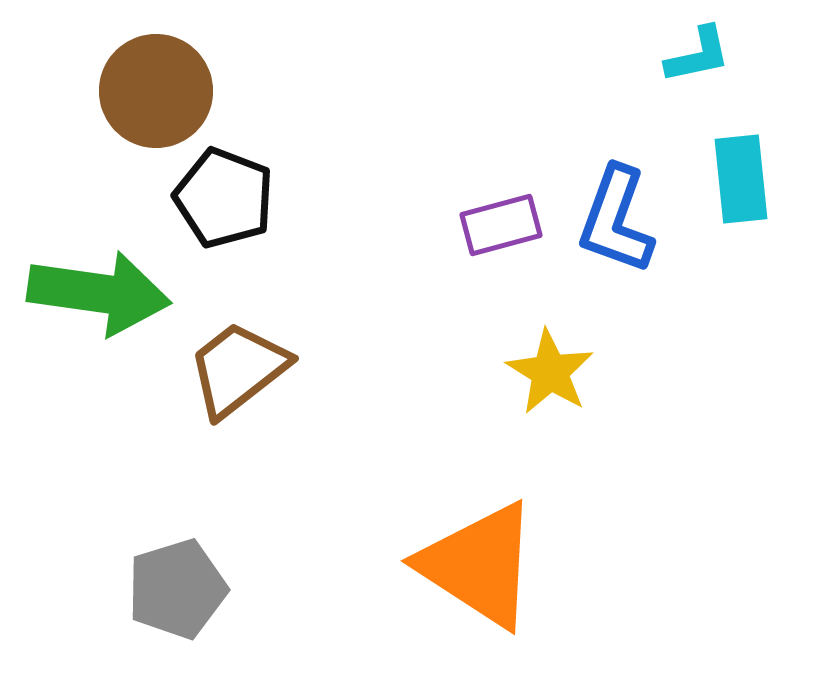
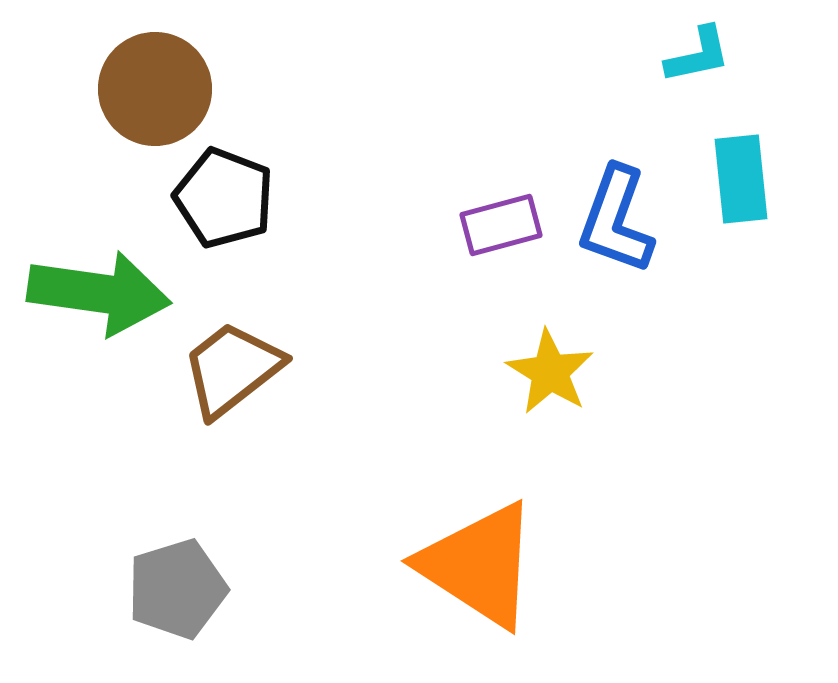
brown circle: moved 1 px left, 2 px up
brown trapezoid: moved 6 px left
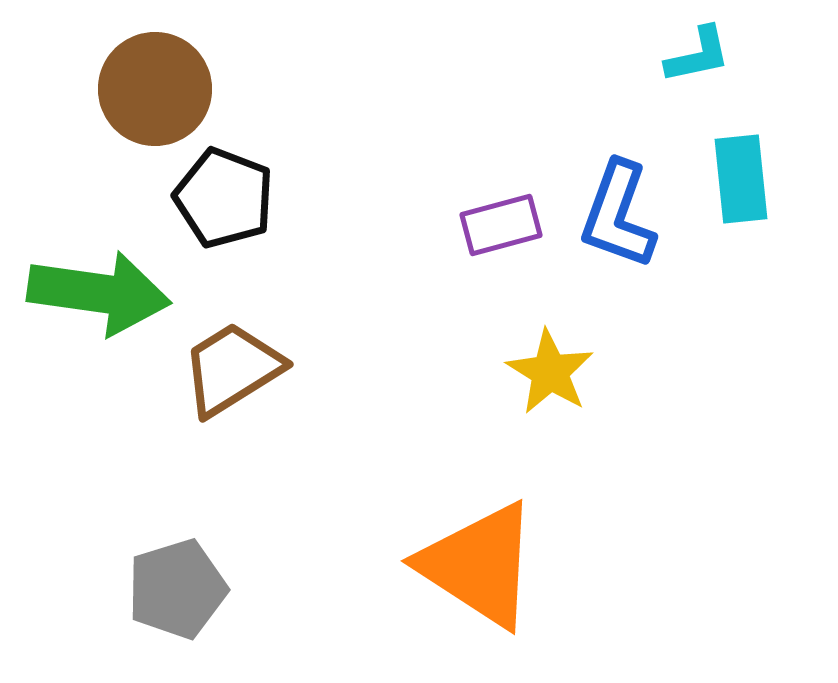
blue L-shape: moved 2 px right, 5 px up
brown trapezoid: rotated 6 degrees clockwise
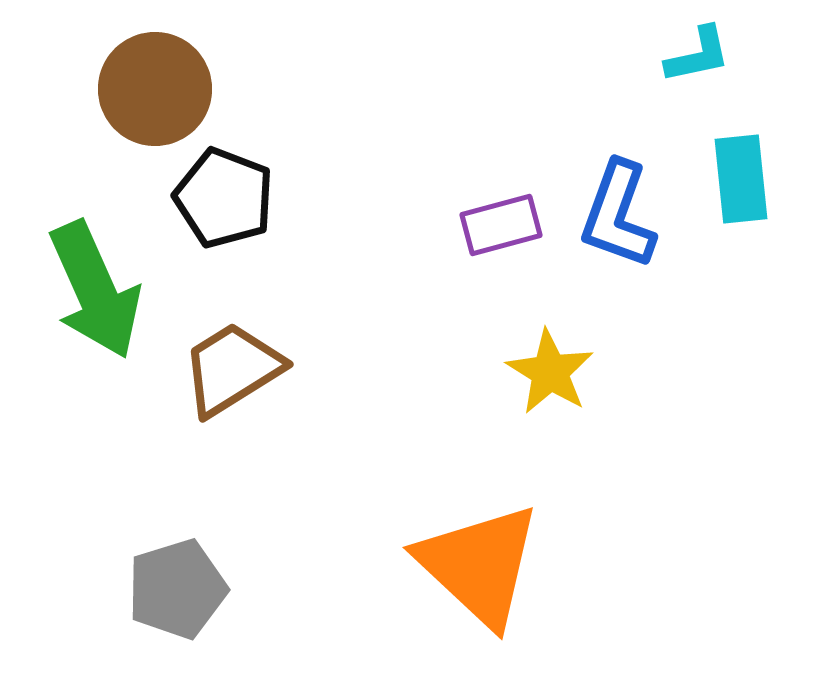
green arrow: moved 4 px left, 3 px up; rotated 58 degrees clockwise
orange triangle: rotated 10 degrees clockwise
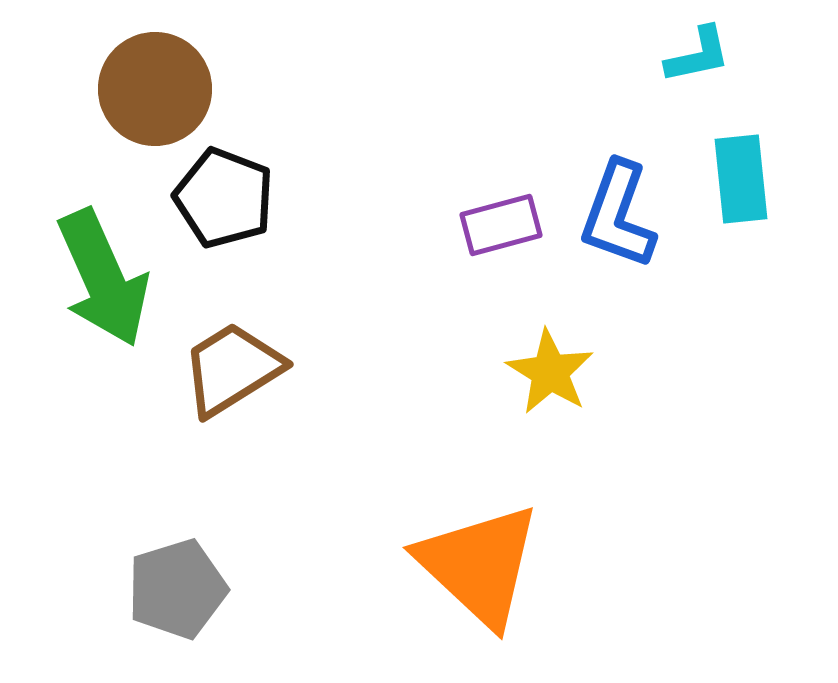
green arrow: moved 8 px right, 12 px up
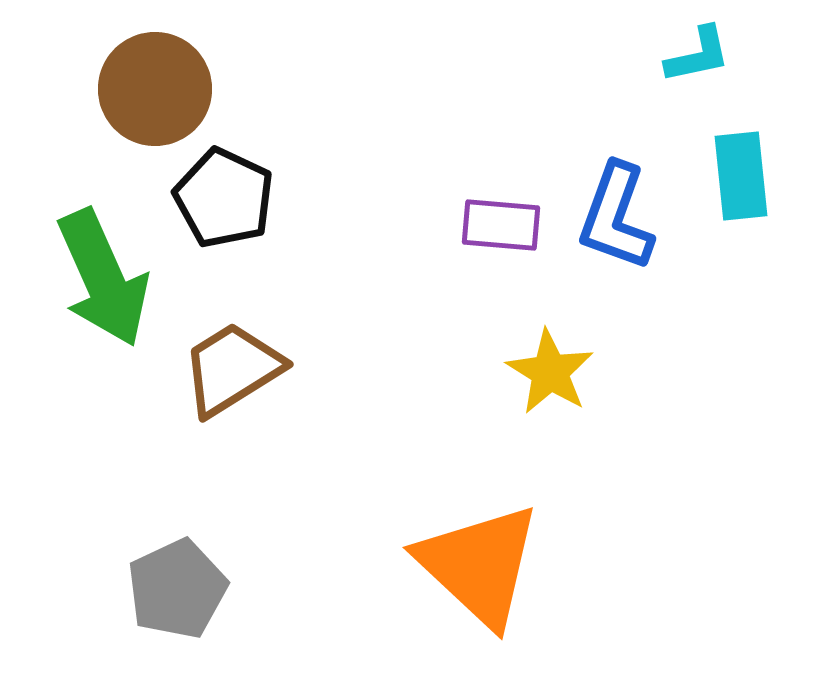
cyan rectangle: moved 3 px up
black pentagon: rotated 4 degrees clockwise
blue L-shape: moved 2 px left, 2 px down
purple rectangle: rotated 20 degrees clockwise
gray pentagon: rotated 8 degrees counterclockwise
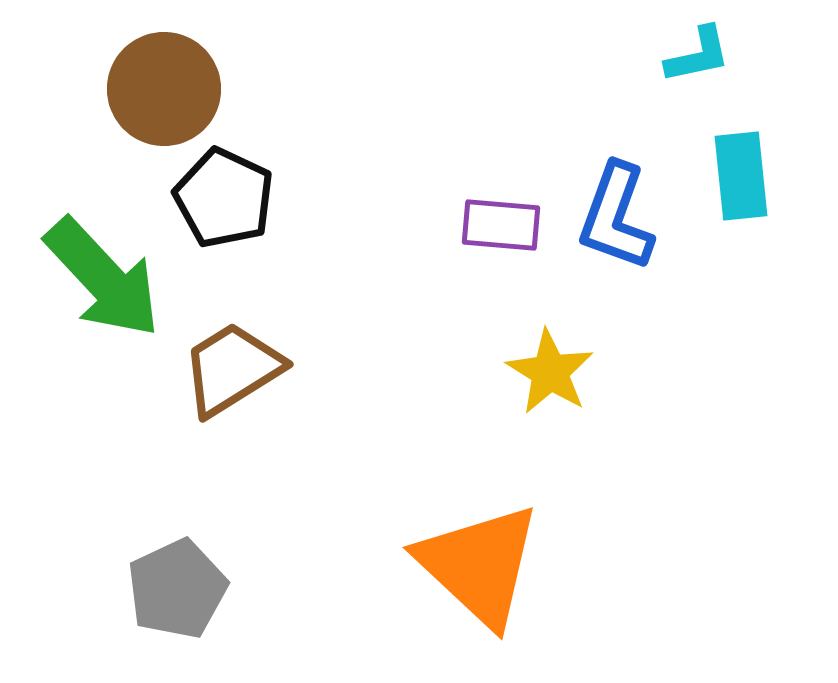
brown circle: moved 9 px right
green arrow: rotated 19 degrees counterclockwise
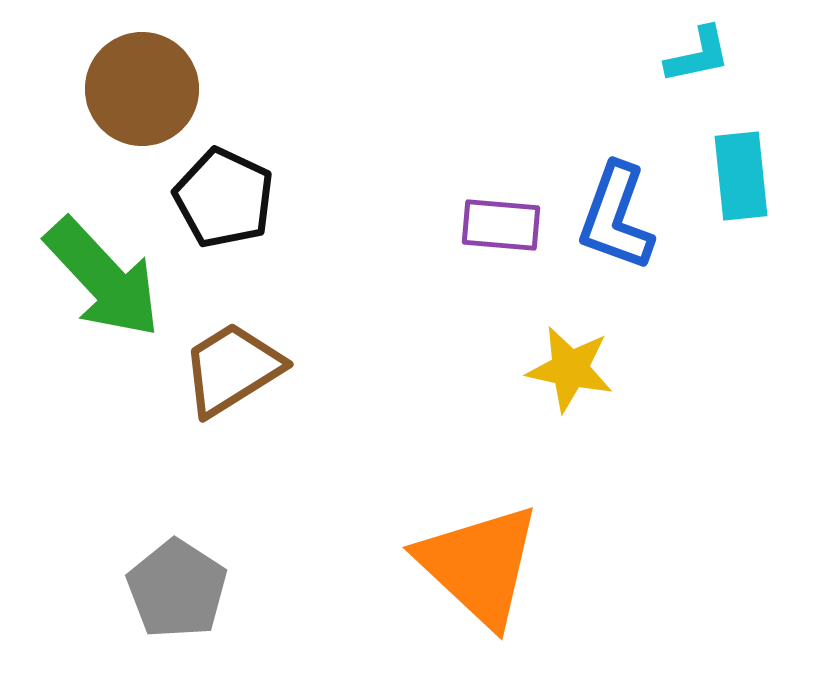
brown circle: moved 22 px left
yellow star: moved 20 px right, 3 px up; rotated 20 degrees counterclockwise
gray pentagon: rotated 14 degrees counterclockwise
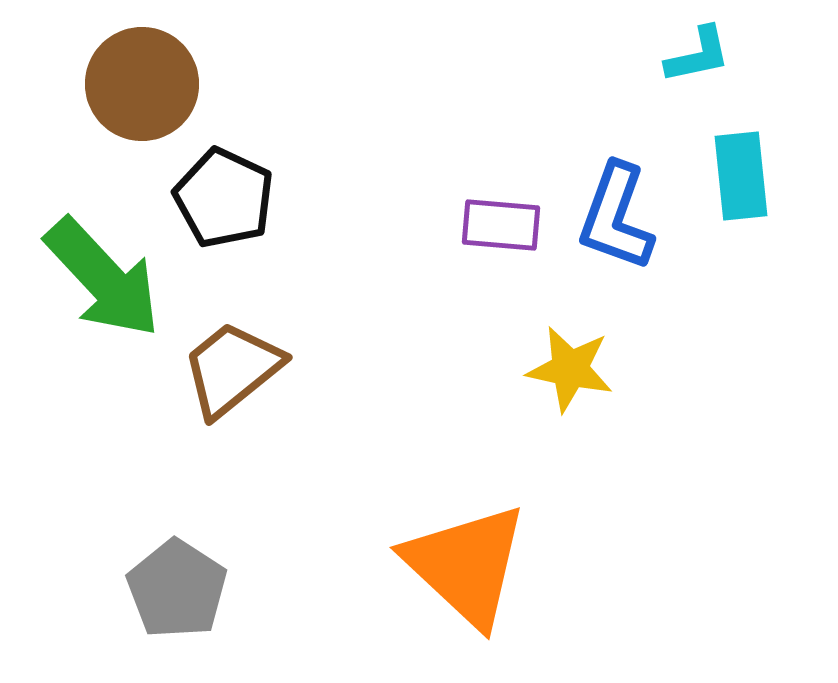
brown circle: moved 5 px up
brown trapezoid: rotated 7 degrees counterclockwise
orange triangle: moved 13 px left
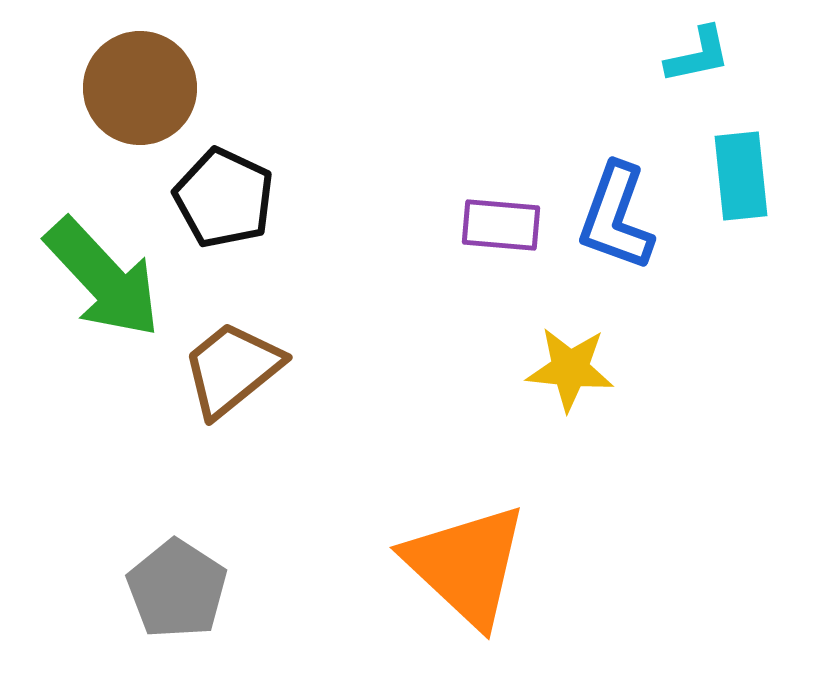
brown circle: moved 2 px left, 4 px down
yellow star: rotated 6 degrees counterclockwise
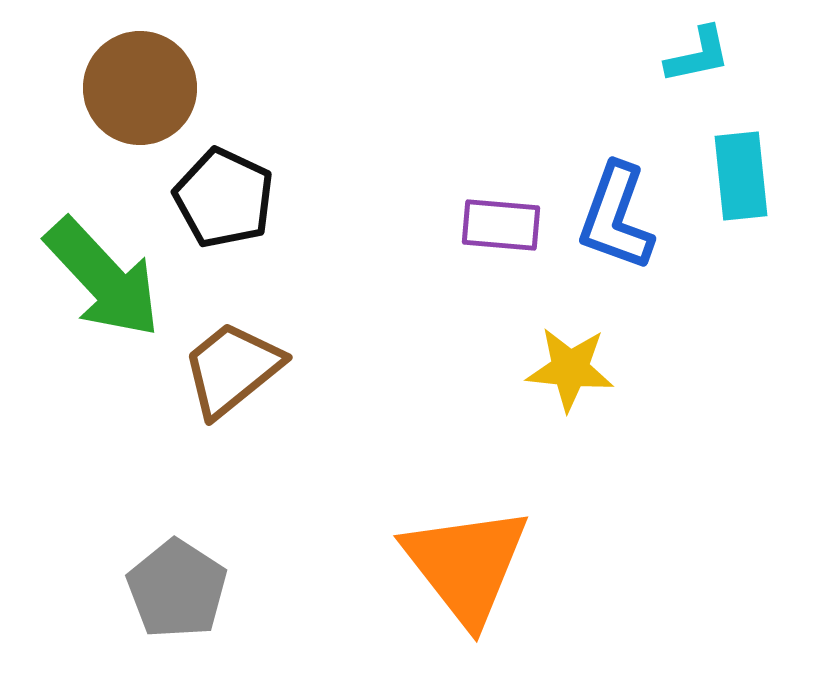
orange triangle: rotated 9 degrees clockwise
